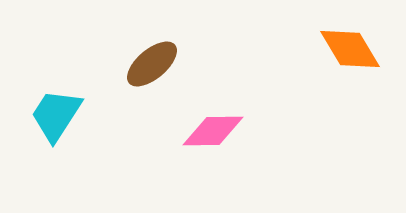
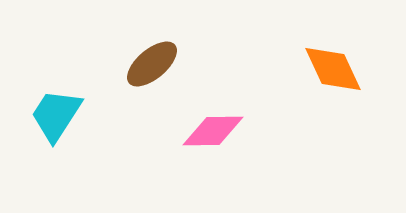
orange diamond: moved 17 px left, 20 px down; rotated 6 degrees clockwise
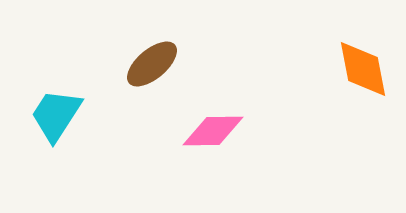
orange diamond: moved 30 px right; rotated 14 degrees clockwise
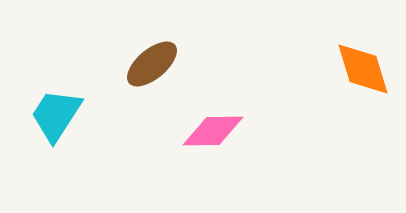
orange diamond: rotated 6 degrees counterclockwise
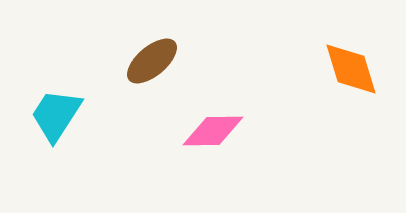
brown ellipse: moved 3 px up
orange diamond: moved 12 px left
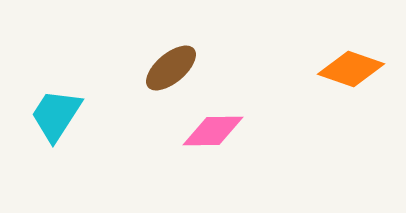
brown ellipse: moved 19 px right, 7 px down
orange diamond: rotated 54 degrees counterclockwise
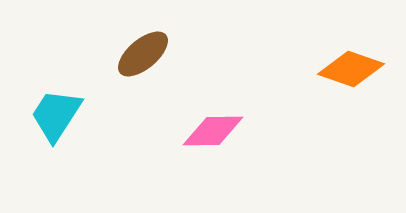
brown ellipse: moved 28 px left, 14 px up
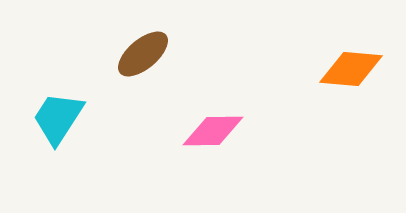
orange diamond: rotated 14 degrees counterclockwise
cyan trapezoid: moved 2 px right, 3 px down
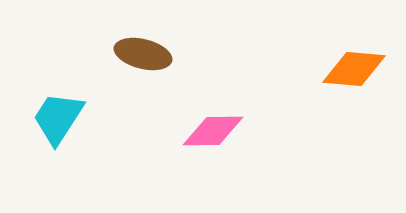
brown ellipse: rotated 54 degrees clockwise
orange diamond: moved 3 px right
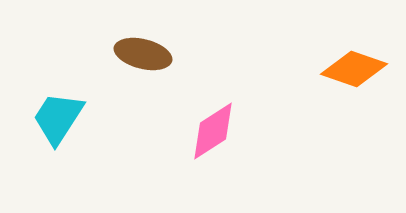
orange diamond: rotated 14 degrees clockwise
pink diamond: rotated 32 degrees counterclockwise
